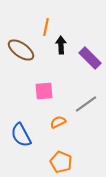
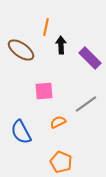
blue semicircle: moved 3 px up
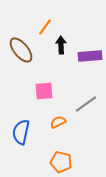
orange line: moved 1 px left; rotated 24 degrees clockwise
brown ellipse: rotated 16 degrees clockwise
purple rectangle: moved 2 px up; rotated 50 degrees counterclockwise
blue semicircle: rotated 40 degrees clockwise
orange pentagon: rotated 10 degrees counterclockwise
